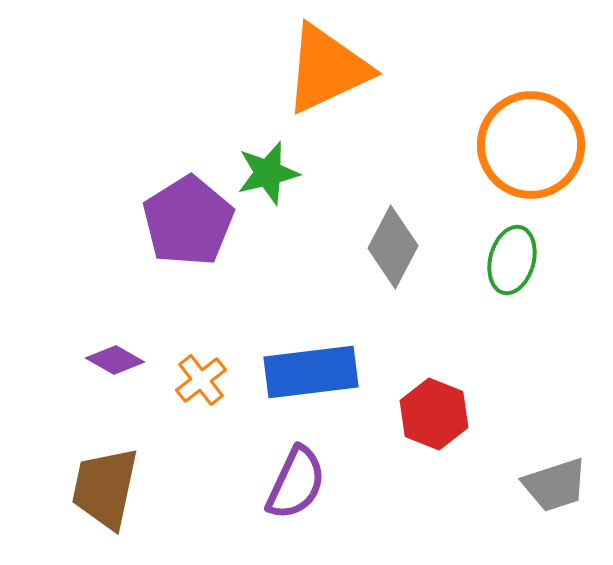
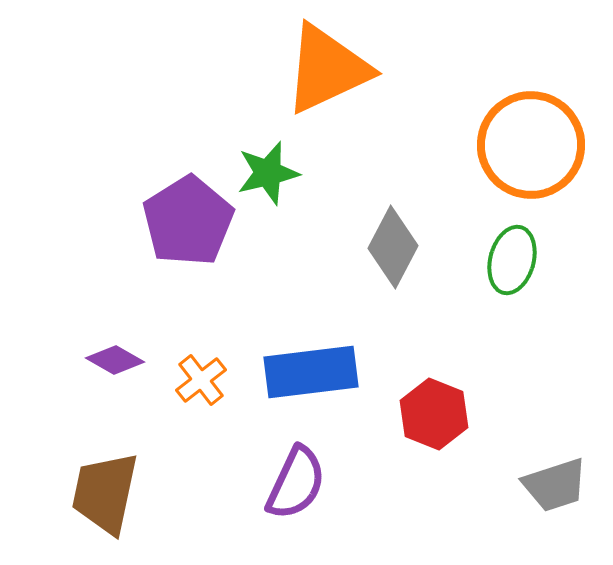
brown trapezoid: moved 5 px down
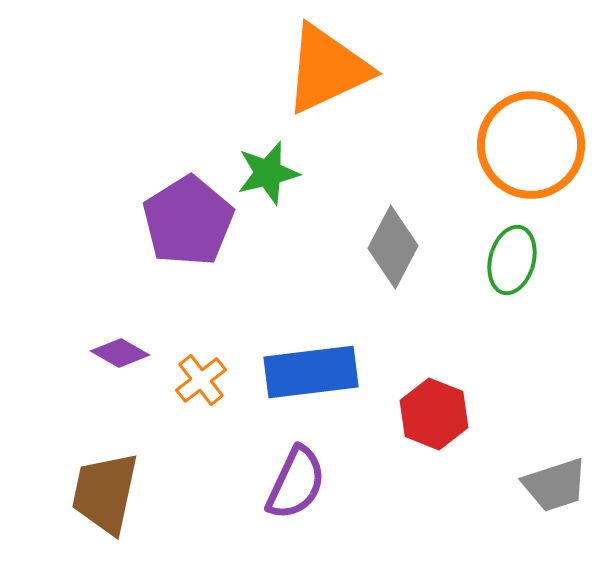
purple diamond: moved 5 px right, 7 px up
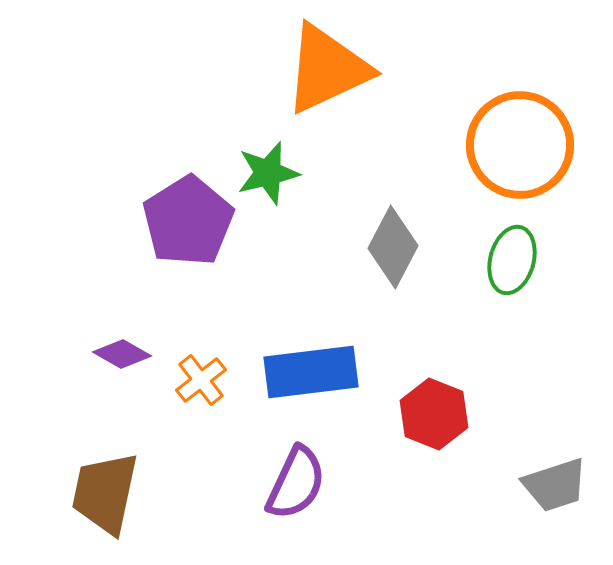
orange circle: moved 11 px left
purple diamond: moved 2 px right, 1 px down
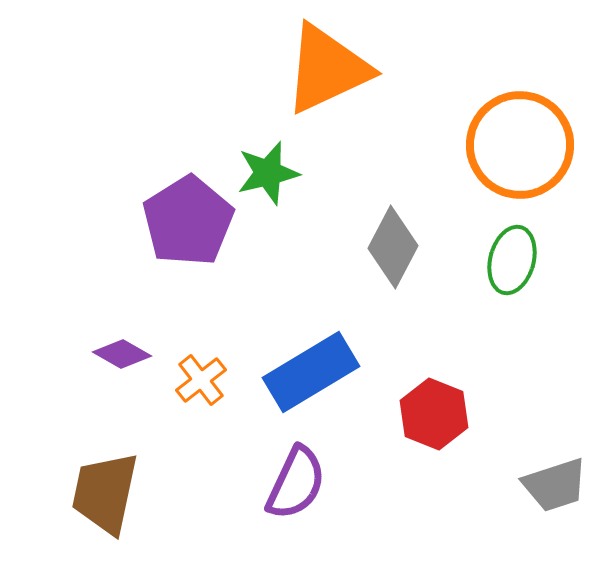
blue rectangle: rotated 24 degrees counterclockwise
